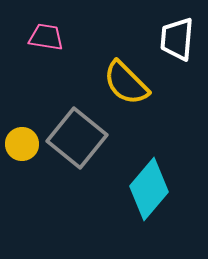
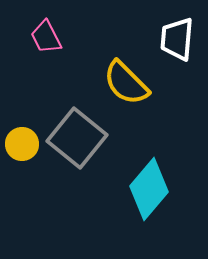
pink trapezoid: rotated 126 degrees counterclockwise
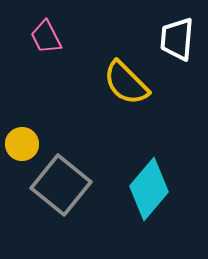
gray square: moved 16 px left, 47 px down
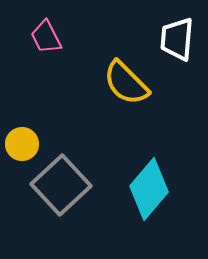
gray square: rotated 8 degrees clockwise
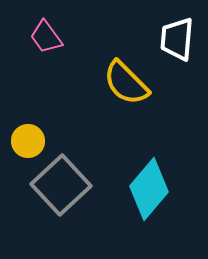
pink trapezoid: rotated 9 degrees counterclockwise
yellow circle: moved 6 px right, 3 px up
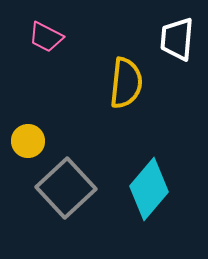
pink trapezoid: rotated 27 degrees counterclockwise
yellow semicircle: rotated 129 degrees counterclockwise
gray square: moved 5 px right, 3 px down
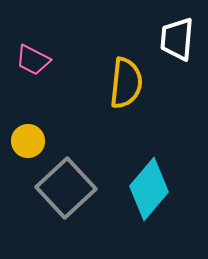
pink trapezoid: moved 13 px left, 23 px down
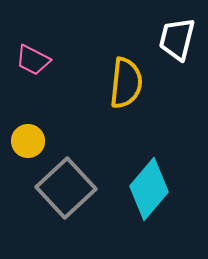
white trapezoid: rotated 9 degrees clockwise
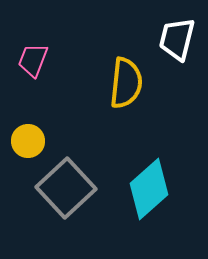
pink trapezoid: rotated 84 degrees clockwise
cyan diamond: rotated 8 degrees clockwise
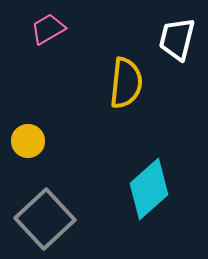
pink trapezoid: moved 15 px right, 31 px up; rotated 39 degrees clockwise
gray square: moved 21 px left, 31 px down
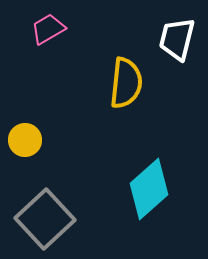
yellow circle: moved 3 px left, 1 px up
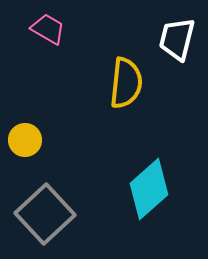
pink trapezoid: rotated 60 degrees clockwise
gray square: moved 5 px up
